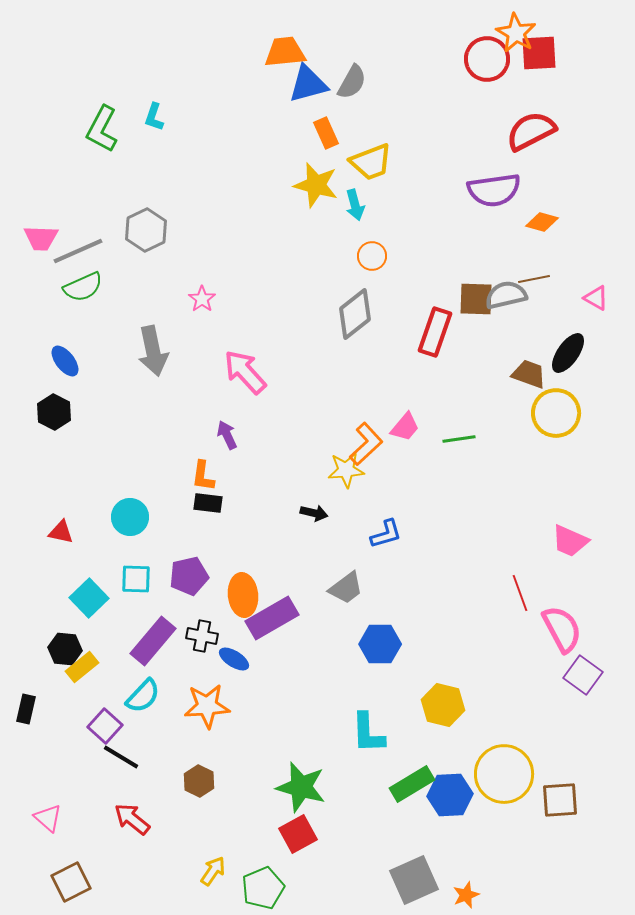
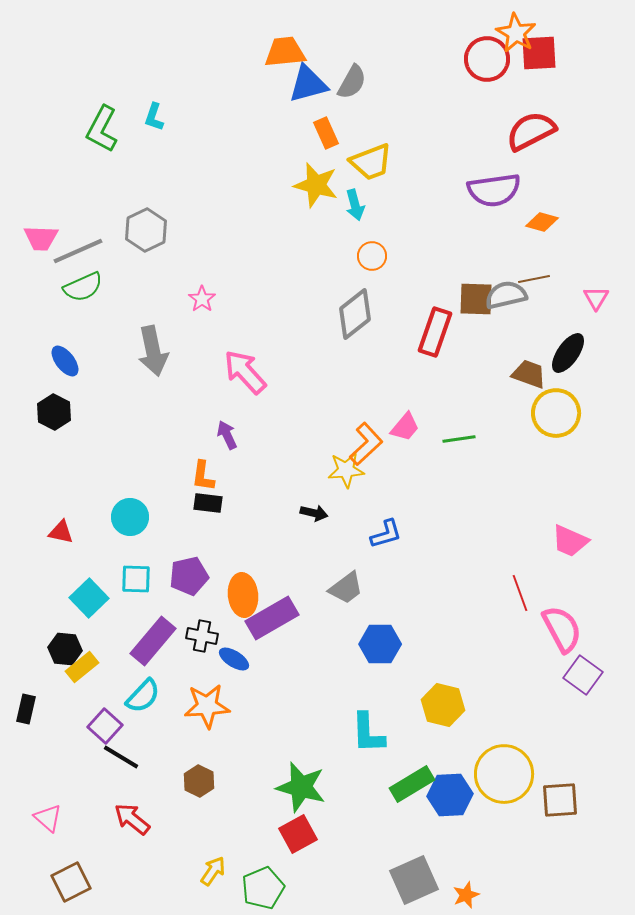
pink triangle at (596, 298): rotated 32 degrees clockwise
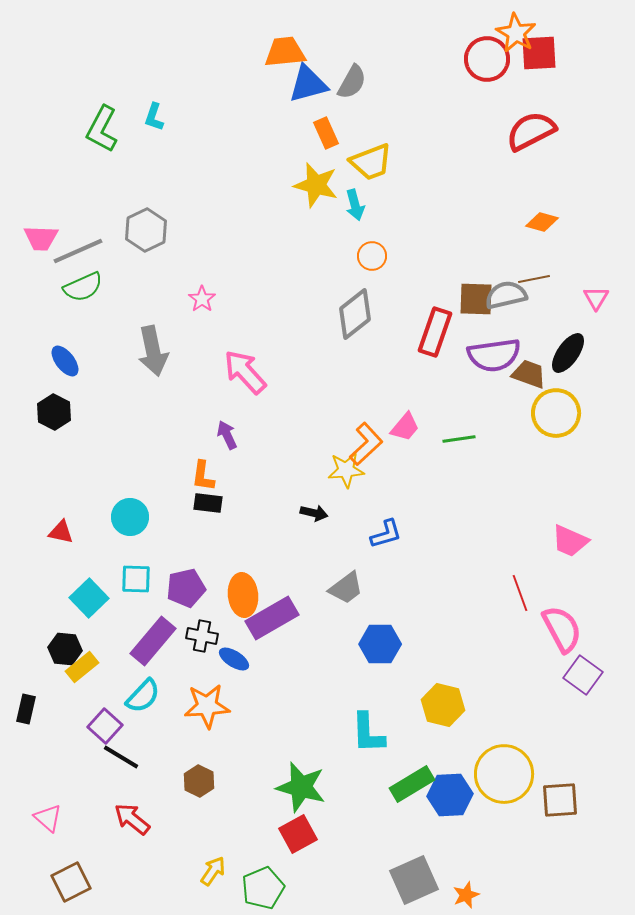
purple semicircle at (494, 190): moved 165 px down
purple pentagon at (189, 576): moved 3 px left, 12 px down
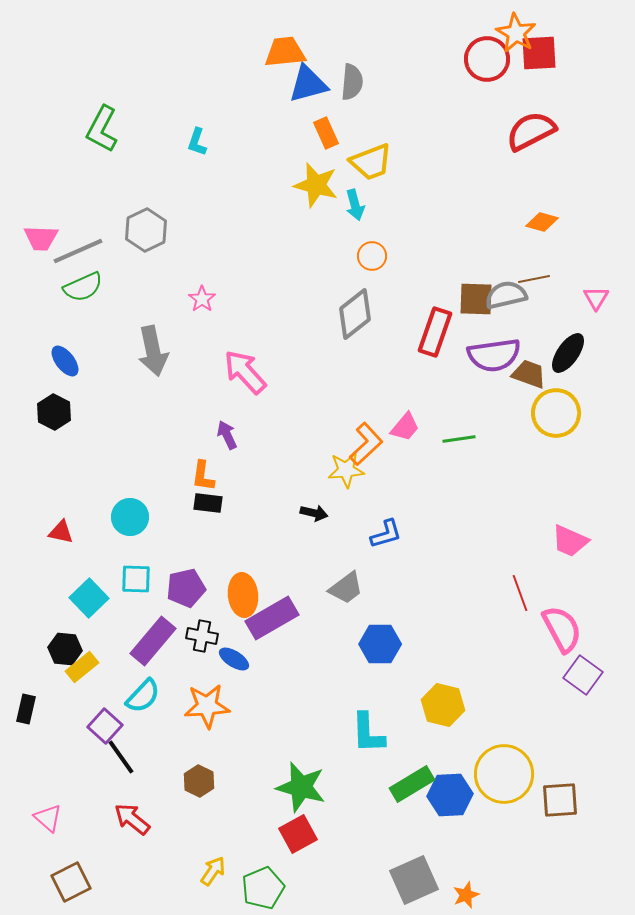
gray semicircle at (352, 82): rotated 24 degrees counterclockwise
cyan L-shape at (154, 117): moved 43 px right, 25 px down
black line at (121, 757): rotated 24 degrees clockwise
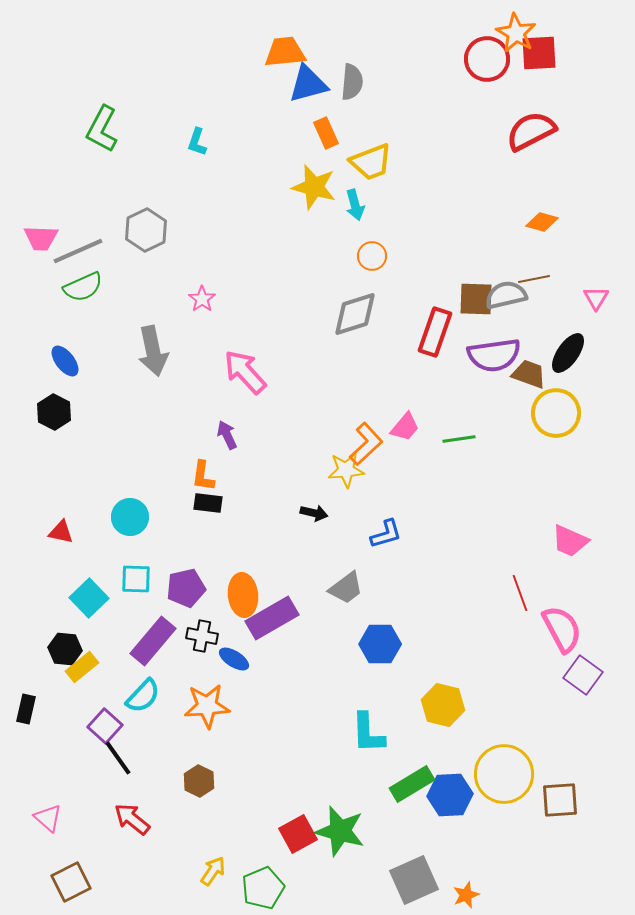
yellow star at (316, 185): moved 2 px left, 2 px down
gray diamond at (355, 314): rotated 21 degrees clockwise
black line at (121, 757): moved 3 px left, 1 px down
green star at (301, 787): moved 39 px right, 44 px down
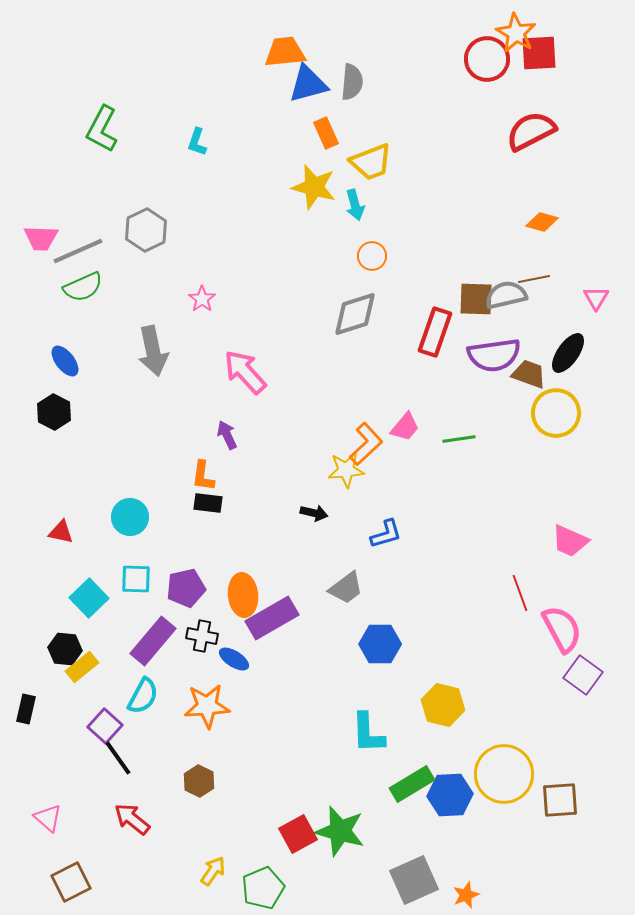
cyan semicircle at (143, 696): rotated 15 degrees counterclockwise
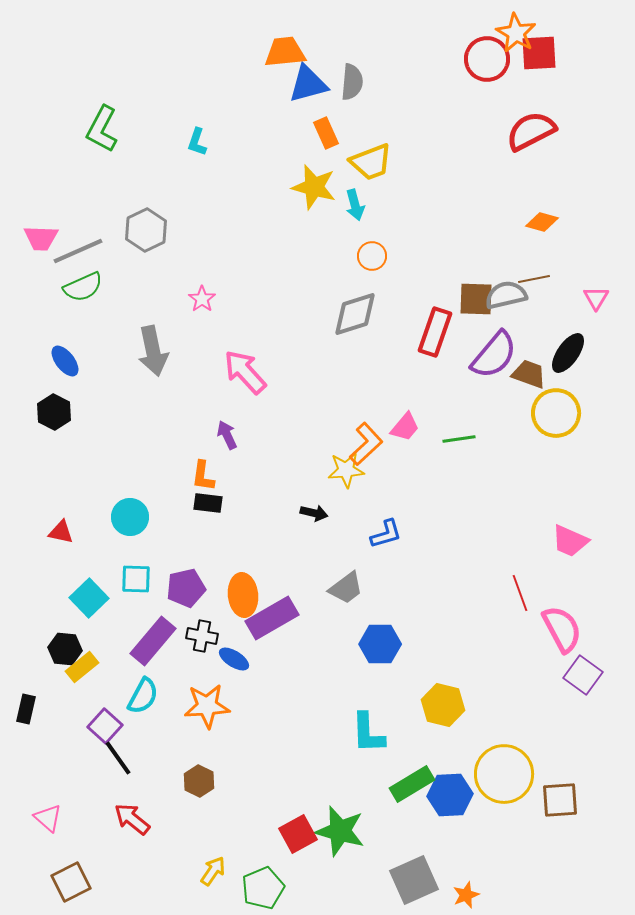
purple semicircle at (494, 355): rotated 42 degrees counterclockwise
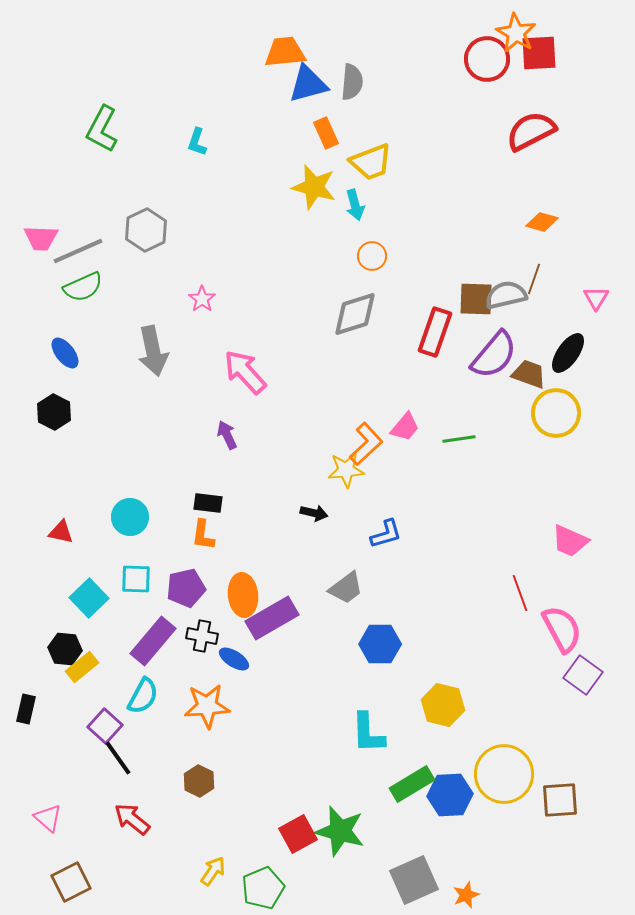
brown line at (534, 279): rotated 60 degrees counterclockwise
blue ellipse at (65, 361): moved 8 px up
orange L-shape at (203, 476): moved 59 px down
